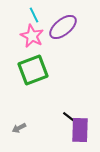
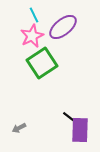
pink star: rotated 20 degrees clockwise
green square: moved 9 px right, 7 px up; rotated 12 degrees counterclockwise
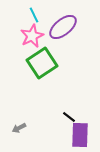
purple rectangle: moved 5 px down
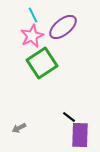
cyan line: moved 1 px left
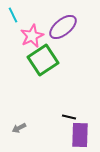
cyan line: moved 20 px left
green square: moved 1 px right, 3 px up
black line: rotated 24 degrees counterclockwise
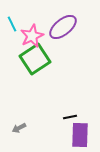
cyan line: moved 1 px left, 9 px down
green square: moved 8 px left, 1 px up
black line: moved 1 px right; rotated 24 degrees counterclockwise
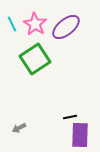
purple ellipse: moved 3 px right
pink star: moved 3 px right, 12 px up; rotated 15 degrees counterclockwise
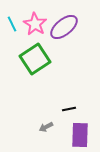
purple ellipse: moved 2 px left
black line: moved 1 px left, 8 px up
gray arrow: moved 27 px right, 1 px up
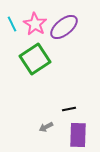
purple rectangle: moved 2 px left
